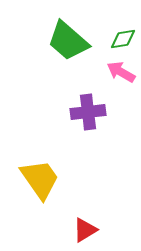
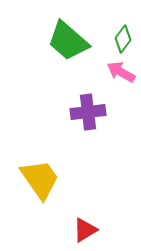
green diamond: rotated 44 degrees counterclockwise
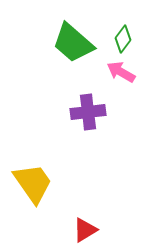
green trapezoid: moved 5 px right, 2 px down
yellow trapezoid: moved 7 px left, 4 px down
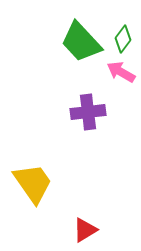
green trapezoid: moved 8 px right, 1 px up; rotated 6 degrees clockwise
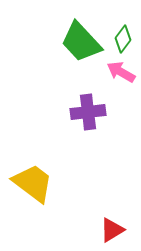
yellow trapezoid: rotated 18 degrees counterclockwise
red triangle: moved 27 px right
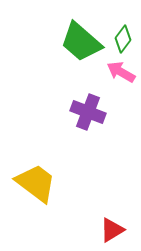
green trapezoid: rotated 6 degrees counterclockwise
purple cross: rotated 28 degrees clockwise
yellow trapezoid: moved 3 px right
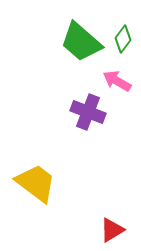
pink arrow: moved 4 px left, 9 px down
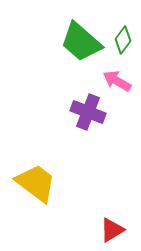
green diamond: moved 1 px down
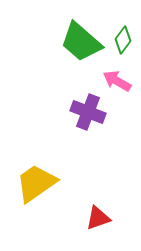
yellow trapezoid: rotated 72 degrees counterclockwise
red triangle: moved 14 px left, 12 px up; rotated 12 degrees clockwise
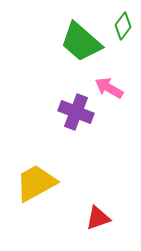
green diamond: moved 14 px up
pink arrow: moved 8 px left, 7 px down
purple cross: moved 12 px left
yellow trapezoid: rotated 6 degrees clockwise
